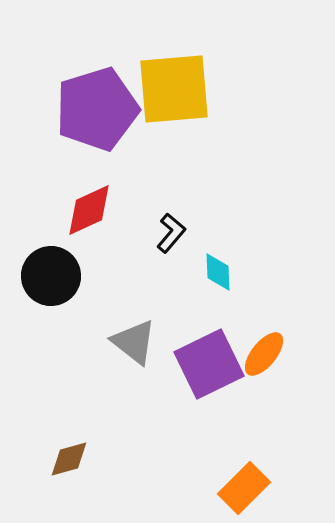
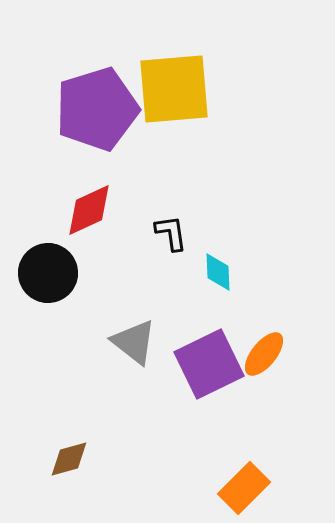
black L-shape: rotated 48 degrees counterclockwise
black circle: moved 3 px left, 3 px up
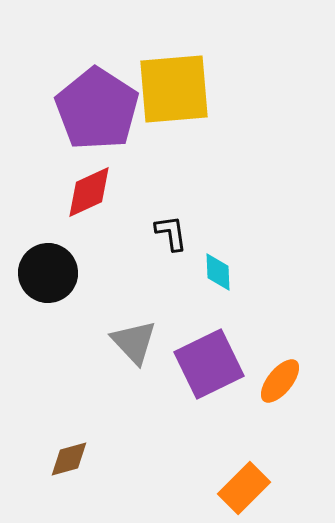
purple pentagon: rotated 22 degrees counterclockwise
red diamond: moved 18 px up
gray triangle: rotated 9 degrees clockwise
orange ellipse: moved 16 px right, 27 px down
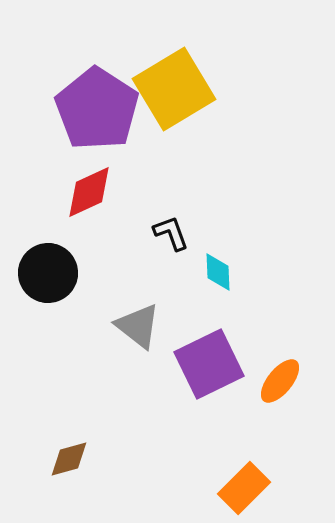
yellow square: rotated 26 degrees counterclockwise
black L-shape: rotated 12 degrees counterclockwise
gray triangle: moved 4 px right, 16 px up; rotated 9 degrees counterclockwise
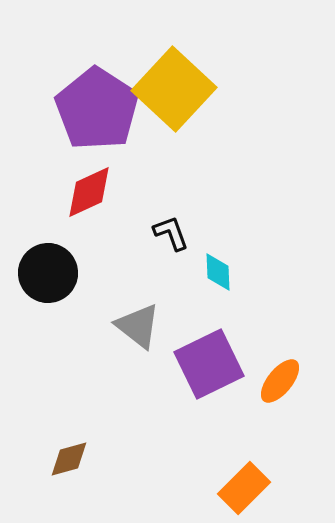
yellow square: rotated 16 degrees counterclockwise
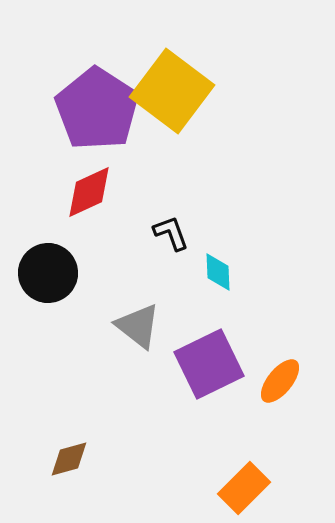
yellow square: moved 2 px left, 2 px down; rotated 6 degrees counterclockwise
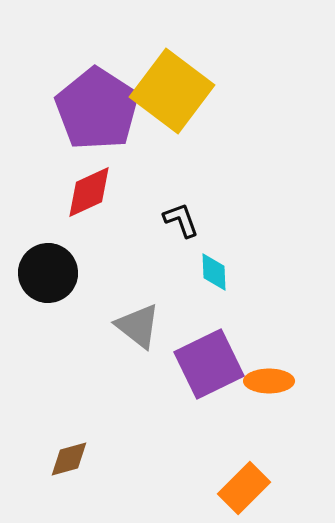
black L-shape: moved 10 px right, 13 px up
cyan diamond: moved 4 px left
orange ellipse: moved 11 px left; rotated 51 degrees clockwise
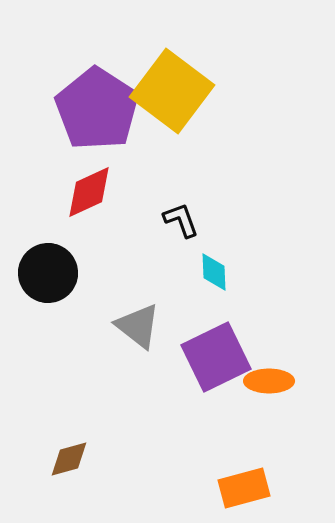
purple square: moved 7 px right, 7 px up
orange rectangle: rotated 30 degrees clockwise
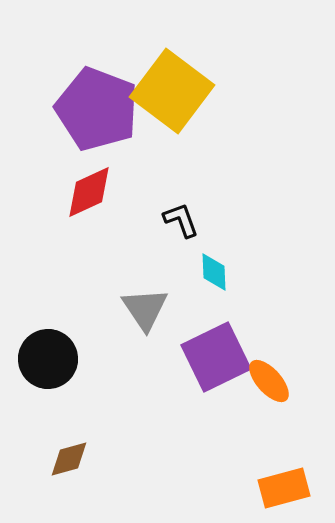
purple pentagon: rotated 12 degrees counterclockwise
black circle: moved 86 px down
gray triangle: moved 7 px right, 17 px up; rotated 18 degrees clockwise
orange ellipse: rotated 48 degrees clockwise
orange rectangle: moved 40 px right
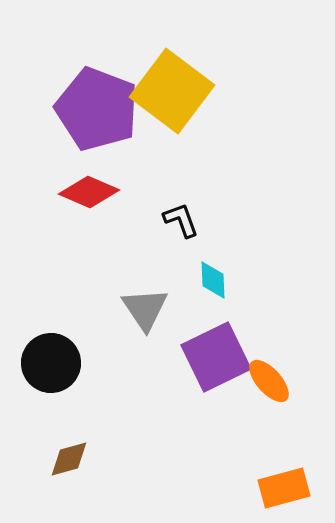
red diamond: rotated 48 degrees clockwise
cyan diamond: moved 1 px left, 8 px down
black circle: moved 3 px right, 4 px down
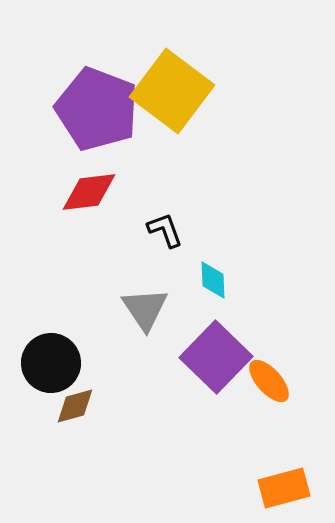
red diamond: rotated 30 degrees counterclockwise
black L-shape: moved 16 px left, 10 px down
purple square: rotated 20 degrees counterclockwise
brown diamond: moved 6 px right, 53 px up
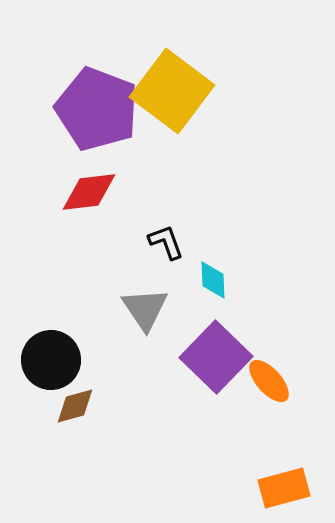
black L-shape: moved 1 px right, 12 px down
black circle: moved 3 px up
